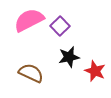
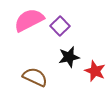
brown semicircle: moved 4 px right, 4 px down
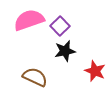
pink semicircle: rotated 8 degrees clockwise
black star: moved 4 px left, 6 px up
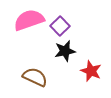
red star: moved 4 px left
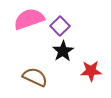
pink semicircle: moved 1 px up
black star: moved 2 px left; rotated 20 degrees counterclockwise
red star: rotated 25 degrees counterclockwise
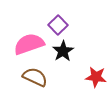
pink semicircle: moved 25 px down
purple square: moved 2 px left, 1 px up
red star: moved 5 px right, 6 px down; rotated 10 degrees clockwise
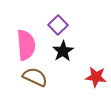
pink semicircle: moved 3 px left, 1 px down; rotated 104 degrees clockwise
